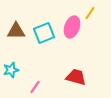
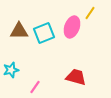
brown triangle: moved 3 px right
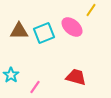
yellow line: moved 1 px right, 3 px up
pink ellipse: rotated 70 degrees counterclockwise
cyan star: moved 5 px down; rotated 21 degrees counterclockwise
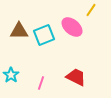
cyan square: moved 2 px down
red trapezoid: rotated 10 degrees clockwise
pink line: moved 6 px right, 4 px up; rotated 16 degrees counterclockwise
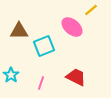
yellow line: rotated 16 degrees clockwise
cyan square: moved 11 px down
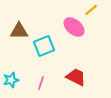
pink ellipse: moved 2 px right
cyan star: moved 5 px down; rotated 21 degrees clockwise
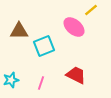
red trapezoid: moved 2 px up
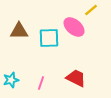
cyan square: moved 5 px right, 8 px up; rotated 20 degrees clockwise
red trapezoid: moved 3 px down
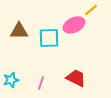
pink ellipse: moved 2 px up; rotated 65 degrees counterclockwise
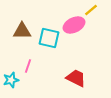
brown triangle: moved 3 px right
cyan square: rotated 15 degrees clockwise
pink line: moved 13 px left, 17 px up
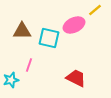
yellow line: moved 4 px right
pink line: moved 1 px right, 1 px up
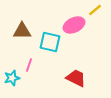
cyan square: moved 1 px right, 4 px down
cyan star: moved 1 px right, 2 px up
